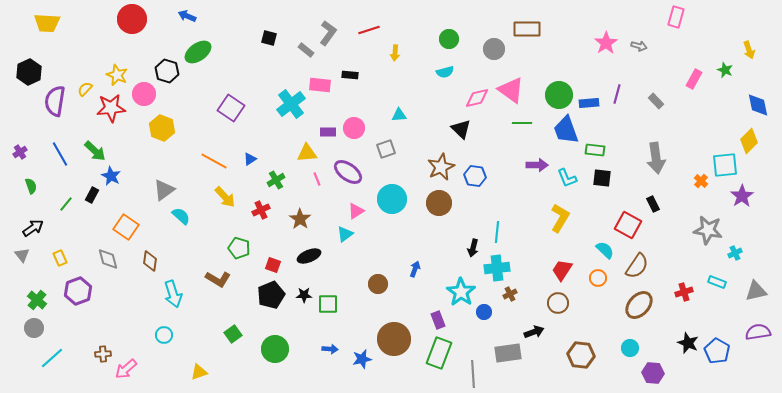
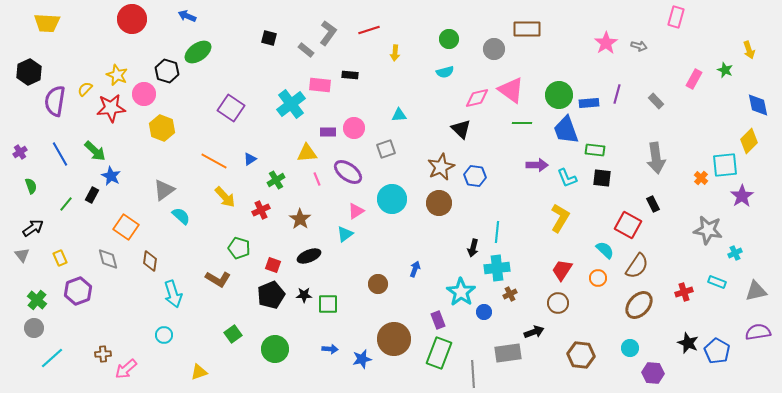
orange cross at (701, 181): moved 3 px up
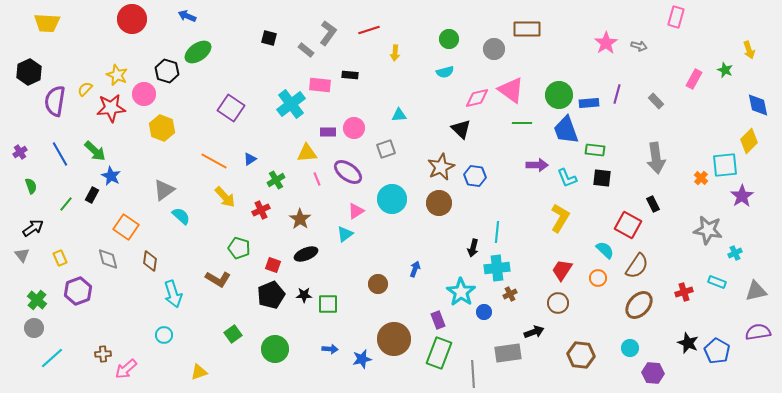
black ellipse at (309, 256): moved 3 px left, 2 px up
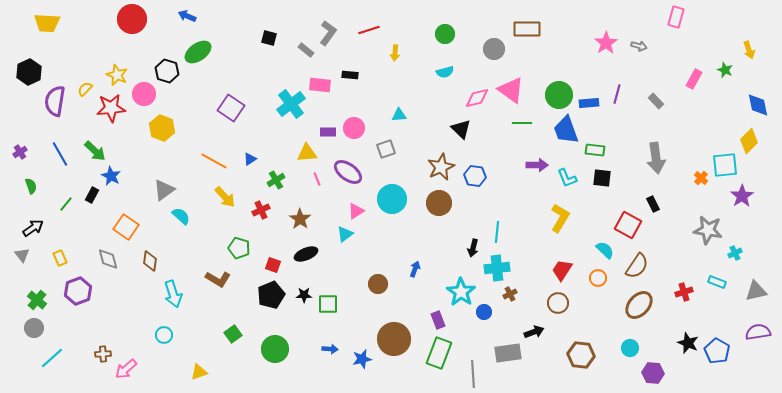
green circle at (449, 39): moved 4 px left, 5 px up
